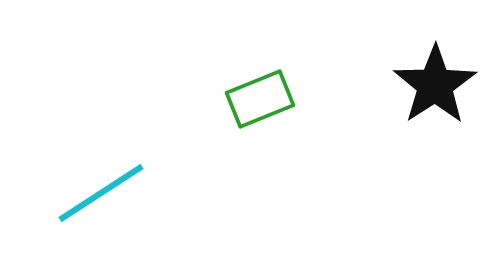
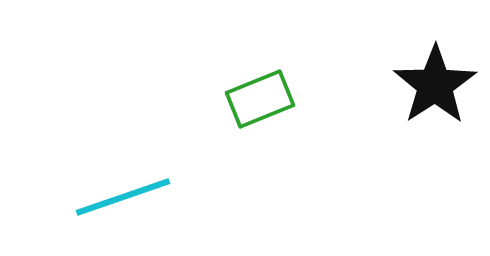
cyan line: moved 22 px right, 4 px down; rotated 14 degrees clockwise
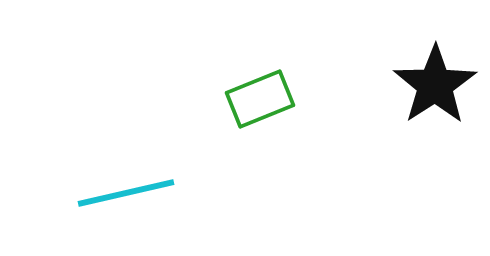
cyan line: moved 3 px right, 4 px up; rotated 6 degrees clockwise
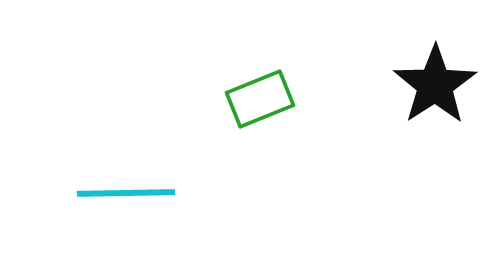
cyan line: rotated 12 degrees clockwise
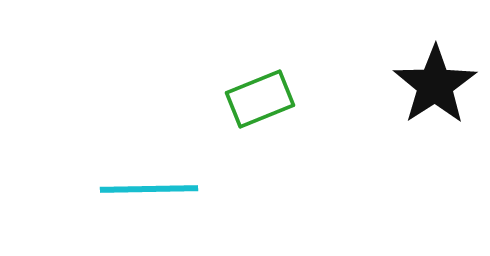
cyan line: moved 23 px right, 4 px up
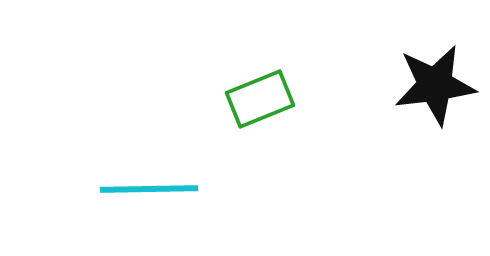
black star: rotated 26 degrees clockwise
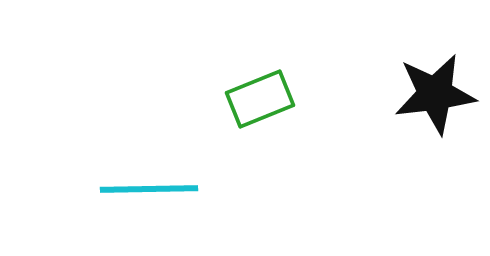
black star: moved 9 px down
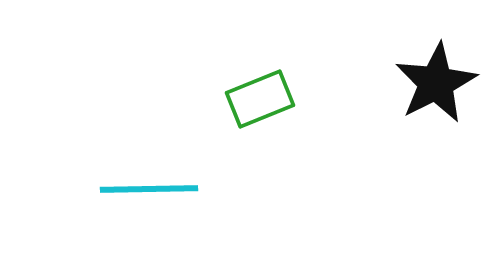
black star: moved 1 px right, 11 px up; rotated 20 degrees counterclockwise
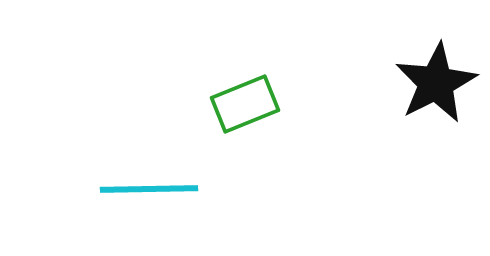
green rectangle: moved 15 px left, 5 px down
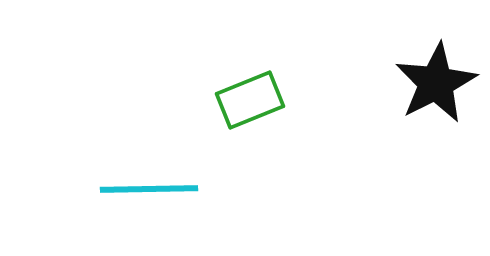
green rectangle: moved 5 px right, 4 px up
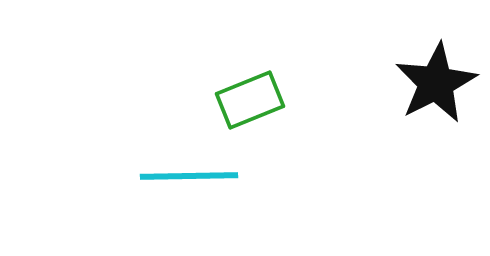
cyan line: moved 40 px right, 13 px up
